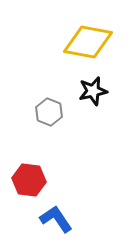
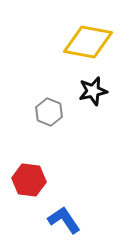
blue L-shape: moved 8 px right, 1 px down
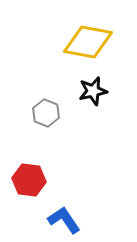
gray hexagon: moved 3 px left, 1 px down
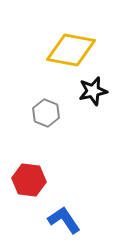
yellow diamond: moved 17 px left, 8 px down
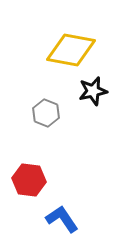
blue L-shape: moved 2 px left, 1 px up
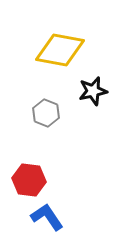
yellow diamond: moved 11 px left
blue L-shape: moved 15 px left, 2 px up
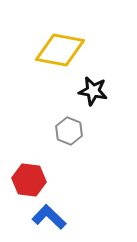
black star: rotated 24 degrees clockwise
gray hexagon: moved 23 px right, 18 px down
blue L-shape: moved 2 px right; rotated 12 degrees counterclockwise
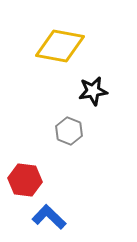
yellow diamond: moved 4 px up
black star: rotated 20 degrees counterclockwise
red hexagon: moved 4 px left
